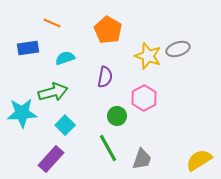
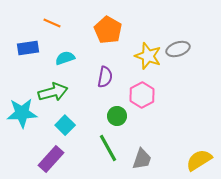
pink hexagon: moved 2 px left, 3 px up
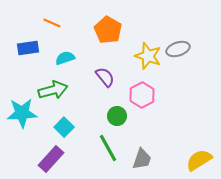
purple semicircle: rotated 50 degrees counterclockwise
green arrow: moved 2 px up
cyan square: moved 1 px left, 2 px down
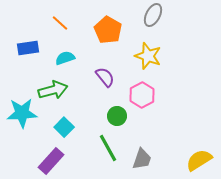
orange line: moved 8 px right; rotated 18 degrees clockwise
gray ellipse: moved 25 px left, 34 px up; rotated 45 degrees counterclockwise
purple rectangle: moved 2 px down
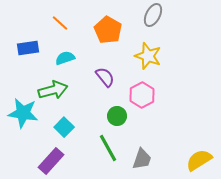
cyan star: moved 1 px right; rotated 12 degrees clockwise
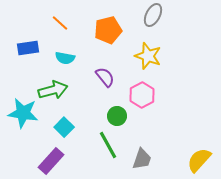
orange pentagon: rotated 28 degrees clockwise
cyan semicircle: rotated 150 degrees counterclockwise
green line: moved 3 px up
yellow semicircle: rotated 16 degrees counterclockwise
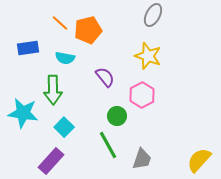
orange pentagon: moved 20 px left
green arrow: rotated 104 degrees clockwise
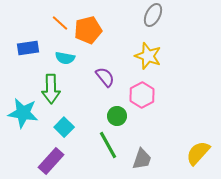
green arrow: moved 2 px left, 1 px up
yellow semicircle: moved 1 px left, 7 px up
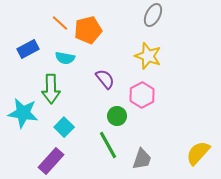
blue rectangle: moved 1 px down; rotated 20 degrees counterclockwise
purple semicircle: moved 2 px down
